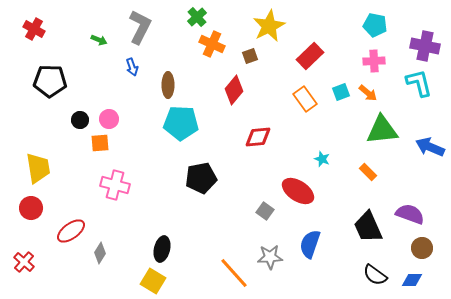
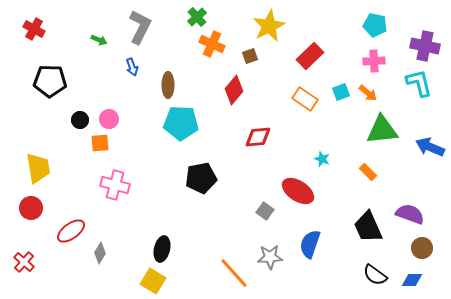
orange rectangle at (305, 99): rotated 20 degrees counterclockwise
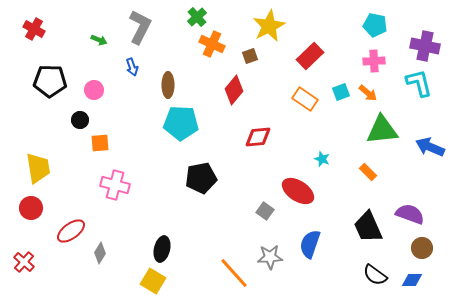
pink circle at (109, 119): moved 15 px left, 29 px up
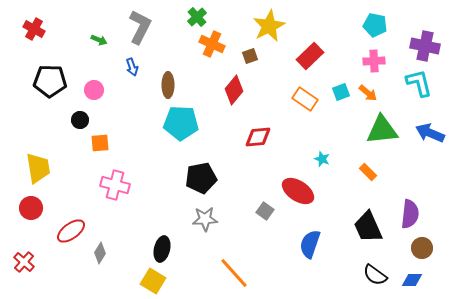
blue arrow at (430, 147): moved 14 px up
purple semicircle at (410, 214): rotated 76 degrees clockwise
gray star at (270, 257): moved 65 px left, 38 px up
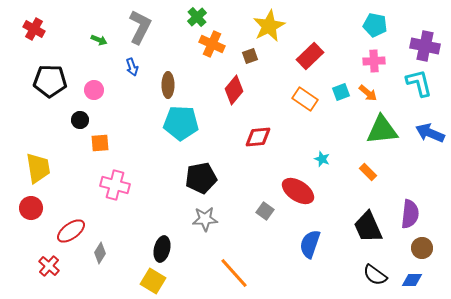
red cross at (24, 262): moved 25 px right, 4 px down
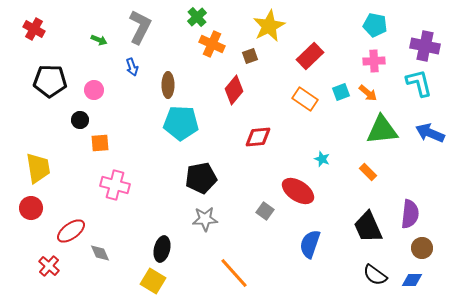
gray diamond at (100, 253): rotated 55 degrees counterclockwise
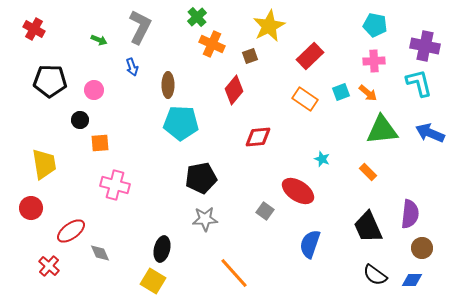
yellow trapezoid at (38, 168): moved 6 px right, 4 px up
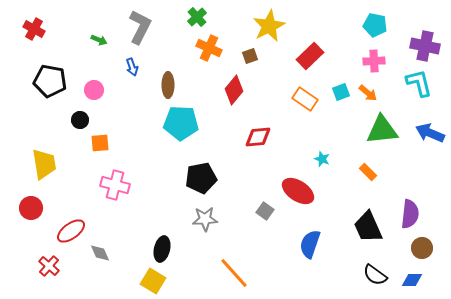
orange cross at (212, 44): moved 3 px left, 4 px down
black pentagon at (50, 81): rotated 8 degrees clockwise
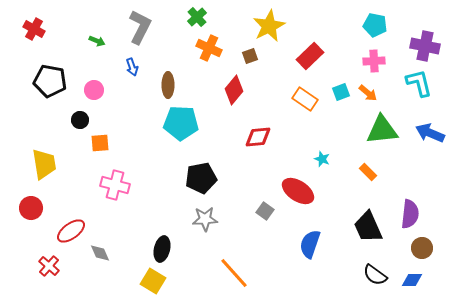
green arrow at (99, 40): moved 2 px left, 1 px down
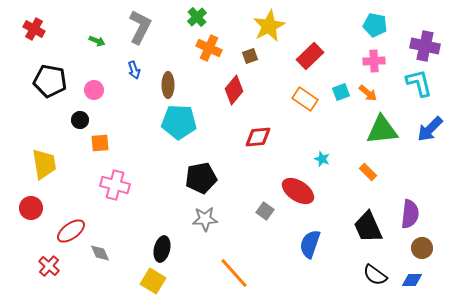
blue arrow at (132, 67): moved 2 px right, 3 px down
cyan pentagon at (181, 123): moved 2 px left, 1 px up
blue arrow at (430, 133): moved 4 px up; rotated 68 degrees counterclockwise
